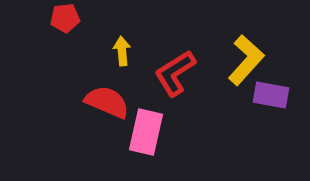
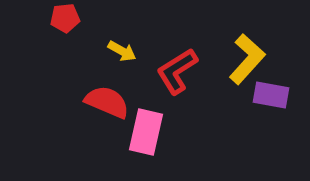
yellow arrow: rotated 124 degrees clockwise
yellow L-shape: moved 1 px right, 1 px up
red L-shape: moved 2 px right, 2 px up
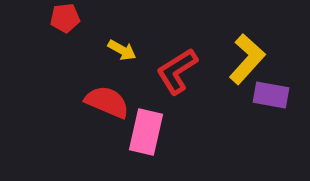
yellow arrow: moved 1 px up
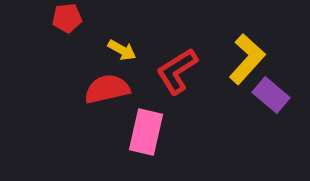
red pentagon: moved 2 px right
purple rectangle: rotated 30 degrees clockwise
red semicircle: moved 13 px up; rotated 36 degrees counterclockwise
